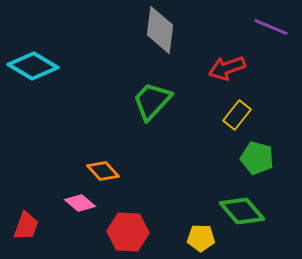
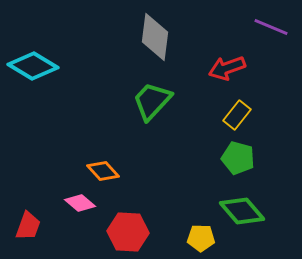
gray diamond: moved 5 px left, 7 px down
green pentagon: moved 19 px left
red trapezoid: moved 2 px right
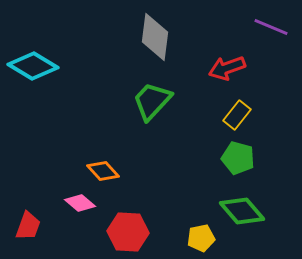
yellow pentagon: rotated 12 degrees counterclockwise
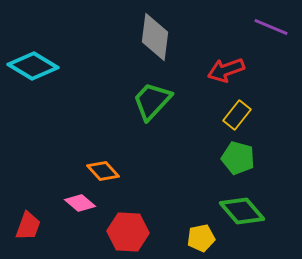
red arrow: moved 1 px left, 2 px down
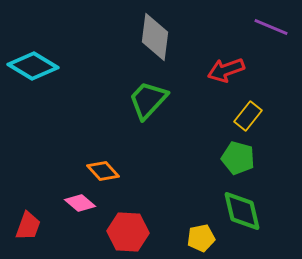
green trapezoid: moved 4 px left, 1 px up
yellow rectangle: moved 11 px right, 1 px down
green diamond: rotated 27 degrees clockwise
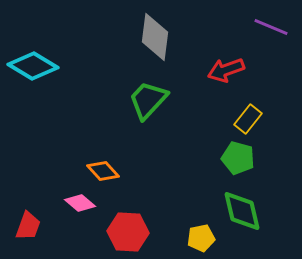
yellow rectangle: moved 3 px down
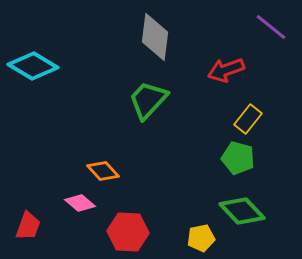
purple line: rotated 16 degrees clockwise
green diamond: rotated 30 degrees counterclockwise
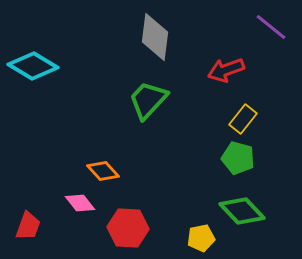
yellow rectangle: moved 5 px left
pink diamond: rotated 12 degrees clockwise
red hexagon: moved 4 px up
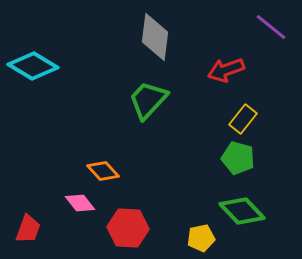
red trapezoid: moved 3 px down
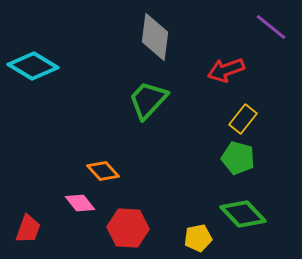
green diamond: moved 1 px right, 3 px down
yellow pentagon: moved 3 px left
